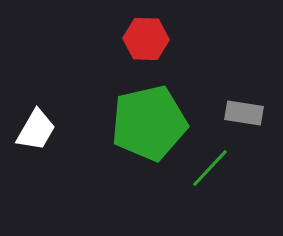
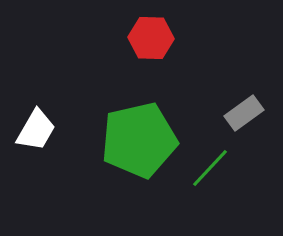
red hexagon: moved 5 px right, 1 px up
gray rectangle: rotated 45 degrees counterclockwise
green pentagon: moved 10 px left, 17 px down
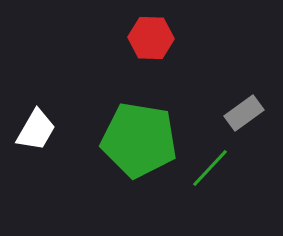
green pentagon: rotated 22 degrees clockwise
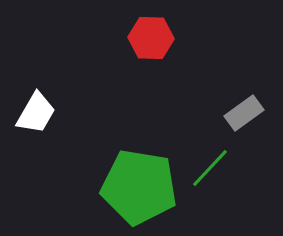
white trapezoid: moved 17 px up
green pentagon: moved 47 px down
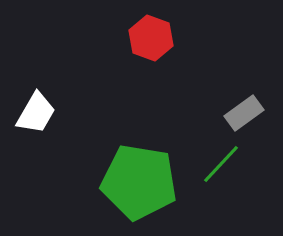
red hexagon: rotated 18 degrees clockwise
green line: moved 11 px right, 4 px up
green pentagon: moved 5 px up
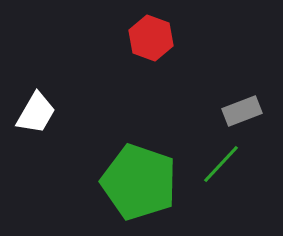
gray rectangle: moved 2 px left, 2 px up; rotated 15 degrees clockwise
green pentagon: rotated 10 degrees clockwise
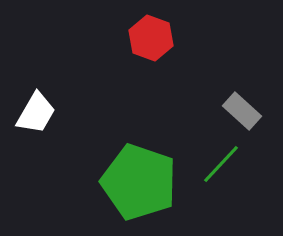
gray rectangle: rotated 63 degrees clockwise
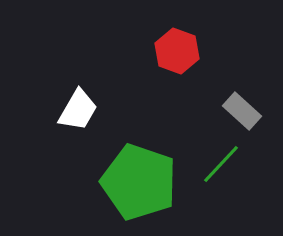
red hexagon: moved 26 px right, 13 px down
white trapezoid: moved 42 px right, 3 px up
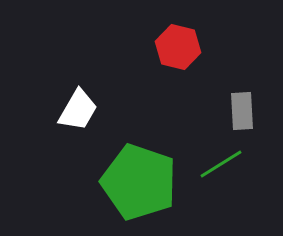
red hexagon: moved 1 px right, 4 px up; rotated 6 degrees counterclockwise
gray rectangle: rotated 45 degrees clockwise
green line: rotated 15 degrees clockwise
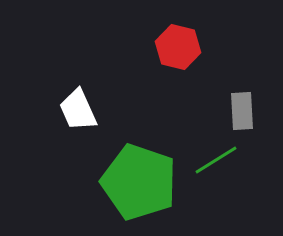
white trapezoid: rotated 126 degrees clockwise
green line: moved 5 px left, 4 px up
